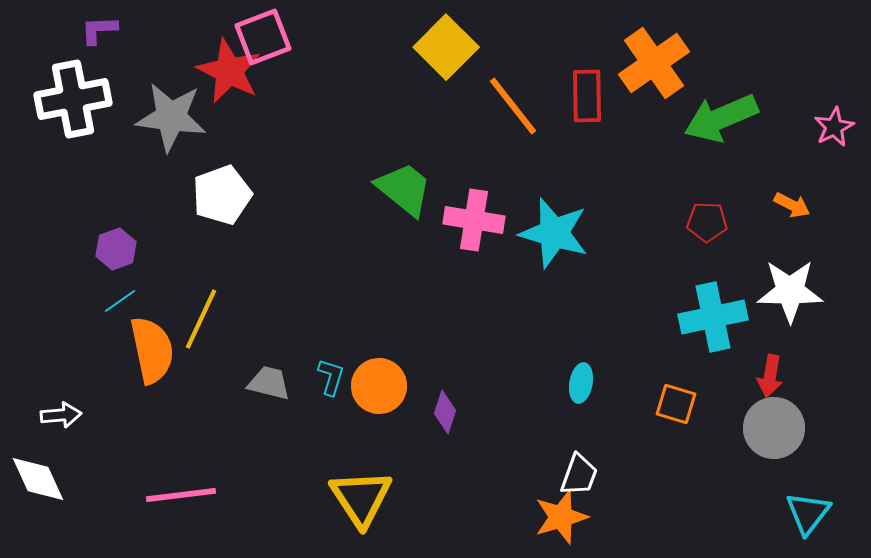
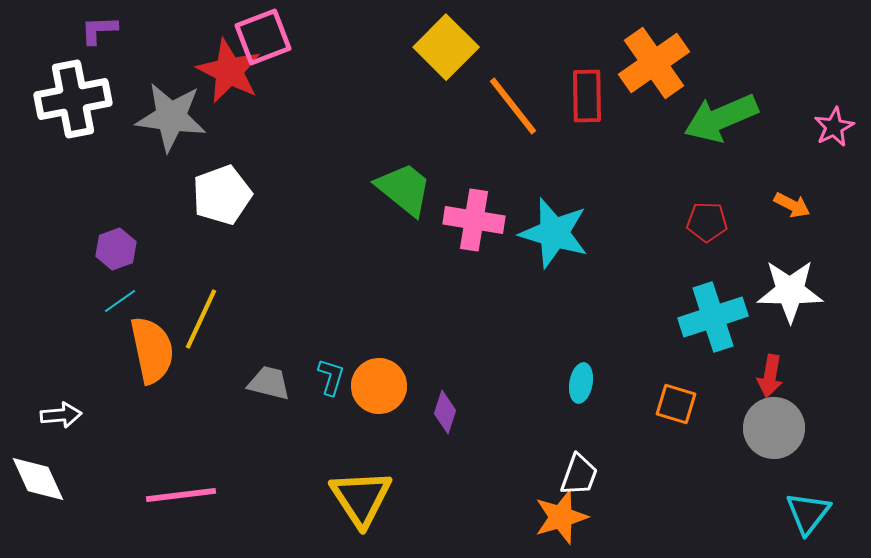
cyan cross: rotated 6 degrees counterclockwise
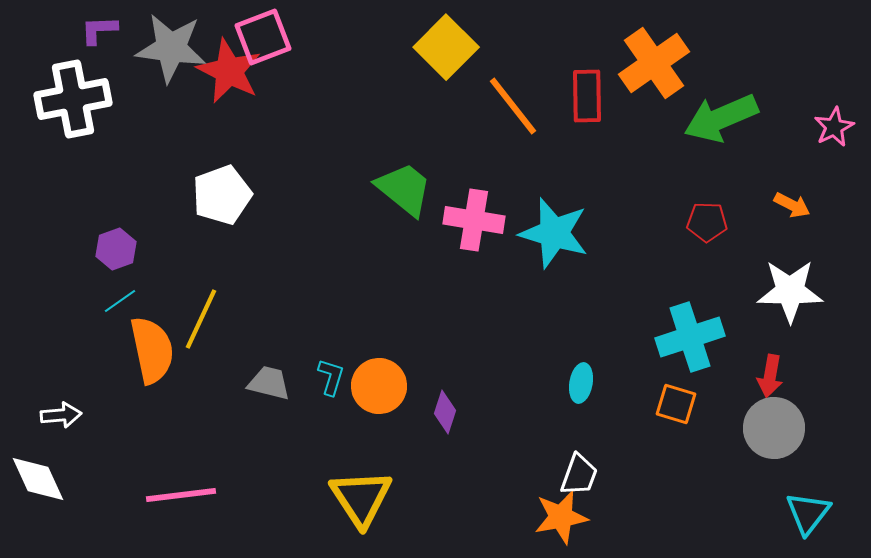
gray star: moved 69 px up
cyan cross: moved 23 px left, 20 px down
orange star: rotated 6 degrees clockwise
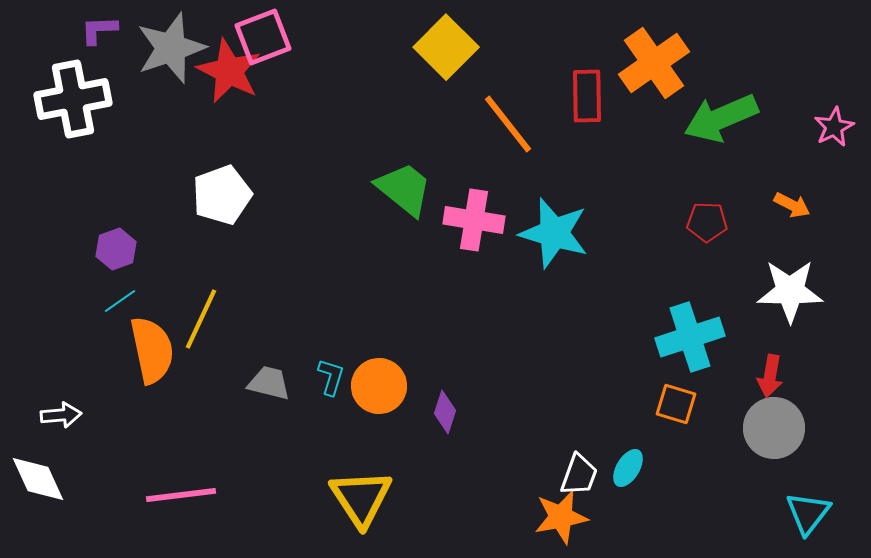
gray star: rotated 26 degrees counterclockwise
orange line: moved 5 px left, 18 px down
cyan ellipse: moved 47 px right, 85 px down; rotated 21 degrees clockwise
